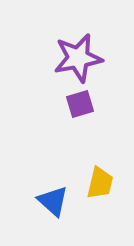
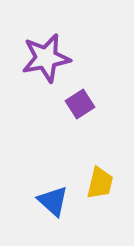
purple star: moved 32 px left
purple square: rotated 16 degrees counterclockwise
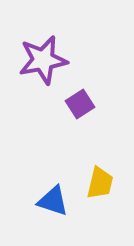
purple star: moved 3 px left, 2 px down
blue triangle: rotated 24 degrees counterclockwise
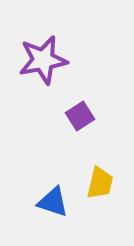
purple square: moved 12 px down
blue triangle: moved 1 px down
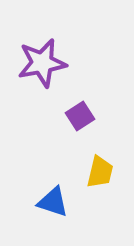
purple star: moved 1 px left, 3 px down
yellow trapezoid: moved 11 px up
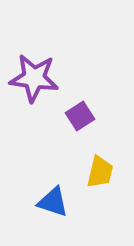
purple star: moved 8 px left, 15 px down; rotated 18 degrees clockwise
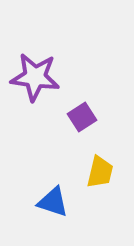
purple star: moved 1 px right, 1 px up
purple square: moved 2 px right, 1 px down
